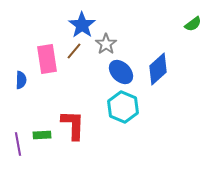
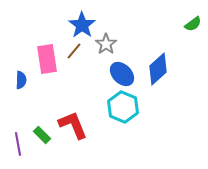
blue ellipse: moved 1 px right, 2 px down
red L-shape: rotated 24 degrees counterclockwise
green rectangle: rotated 48 degrees clockwise
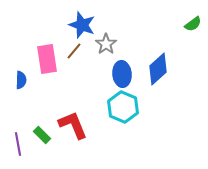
blue star: rotated 16 degrees counterclockwise
blue ellipse: rotated 40 degrees clockwise
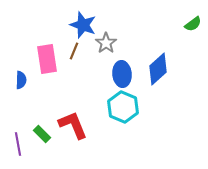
blue star: moved 1 px right
gray star: moved 1 px up
brown line: rotated 18 degrees counterclockwise
green rectangle: moved 1 px up
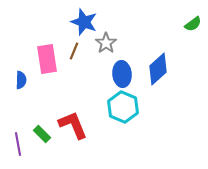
blue star: moved 1 px right, 3 px up
